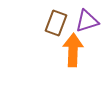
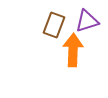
brown rectangle: moved 2 px left, 2 px down
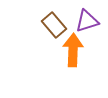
brown rectangle: rotated 60 degrees counterclockwise
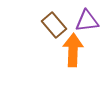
purple triangle: rotated 10 degrees clockwise
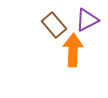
purple triangle: moved 1 px up; rotated 20 degrees counterclockwise
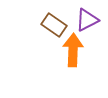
brown rectangle: rotated 15 degrees counterclockwise
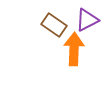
orange arrow: moved 1 px right, 1 px up
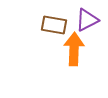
brown rectangle: rotated 25 degrees counterclockwise
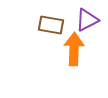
brown rectangle: moved 3 px left
